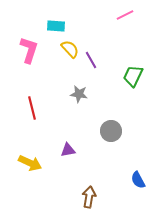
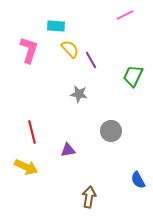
red line: moved 24 px down
yellow arrow: moved 4 px left, 4 px down
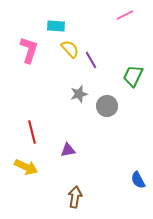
gray star: rotated 24 degrees counterclockwise
gray circle: moved 4 px left, 25 px up
brown arrow: moved 14 px left
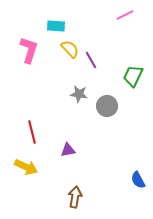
gray star: rotated 24 degrees clockwise
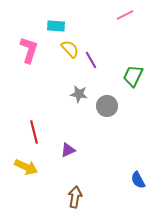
red line: moved 2 px right
purple triangle: rotated 14 degrees counterclockwise
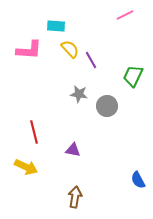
pink L-shape: rotated 76 degrees clockwise
purple triangle: moved 5 px right; rotated 35 degrees clockwise
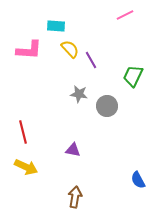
red line: moved 11 px left
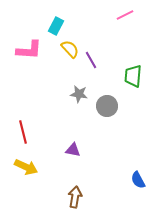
cyan rectangle: rotated 66 degrees counterclockwise
green trapezoid: rotated 20 degrees counterclockwise
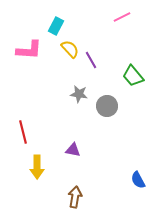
pink line: moved 3 px left, 2 px down
green trapezoid: rotated 45 degrees counterclockwise
yellow arrow: moved 11 px right; rotated 65 degrees clockwise
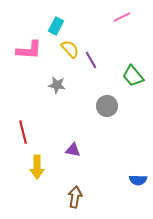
gray star: moved 22 px left, 9 px up
blue semicircle: rotated 60 degrees counterclockwise
